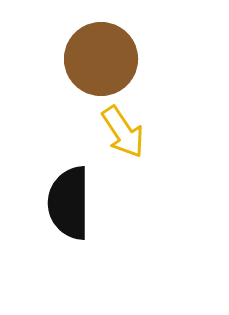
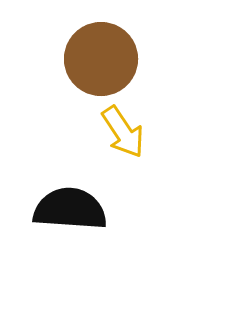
black semicircle: moved 1 px right, 6 px down; rotated 94 degrees clockwise
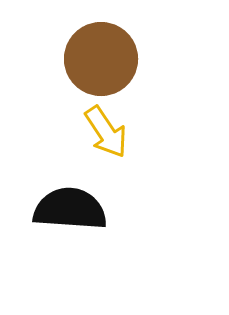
yellow arrow: moved 17 px left
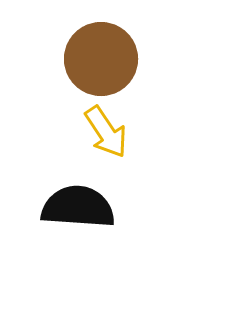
black semicircle: moved 8 px right, 2 px up
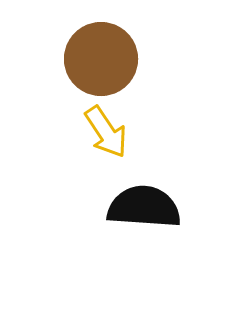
black semicircle: moved 66 px right
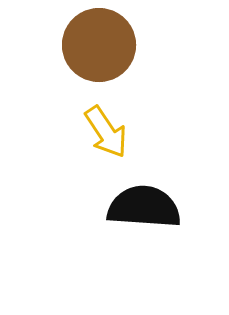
brown circle: moved 2 px left, 14 px up
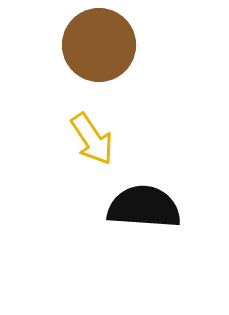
yellow arrow: moved 14 px left, 7 px down
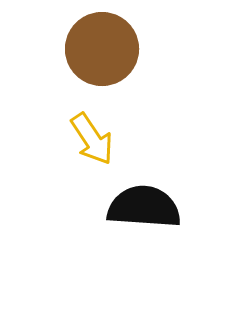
brown circle: moved 3 px right, 4 px down
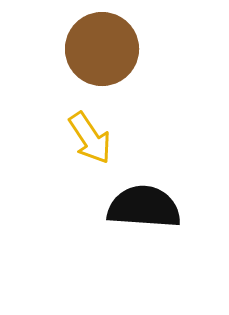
yellow arrow: moved 2 px left, 1 px up
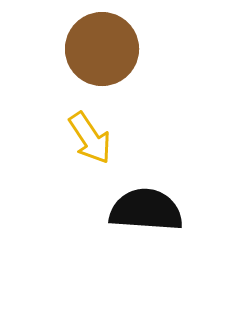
black semicircle: moved 2 px right, 3 px down
